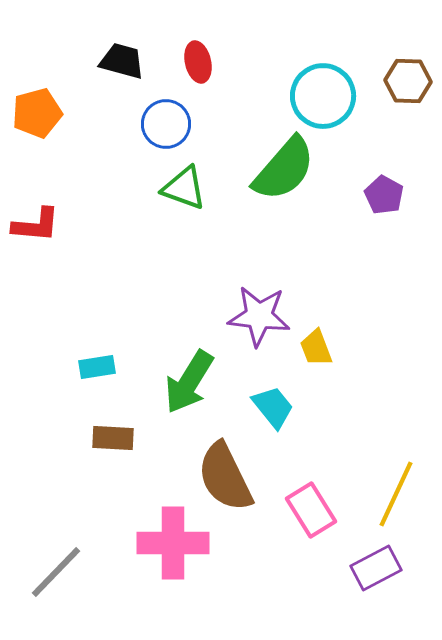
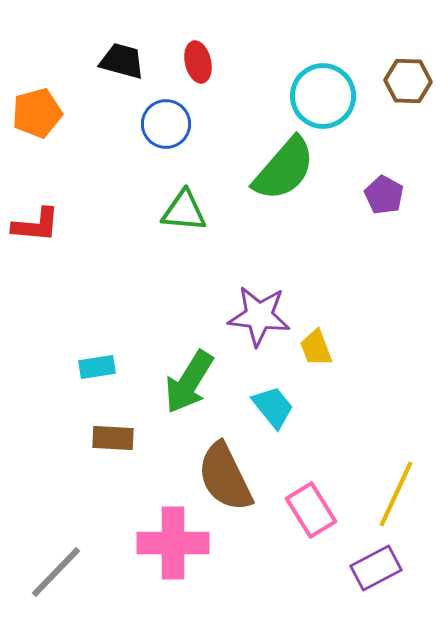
green triangle: moved 23 px down; rotated 15 degrees counterclockwise
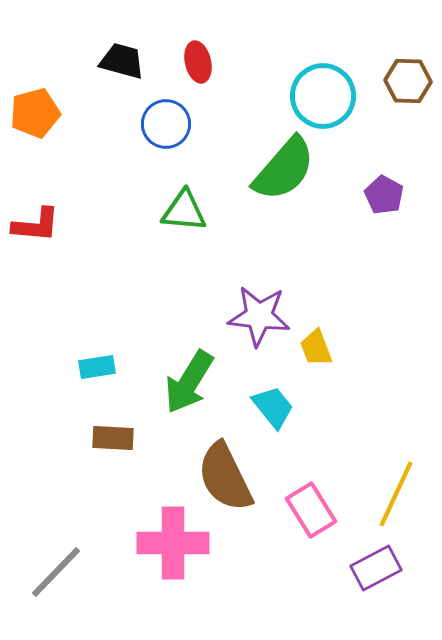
orange pentagon: moved 2 px left
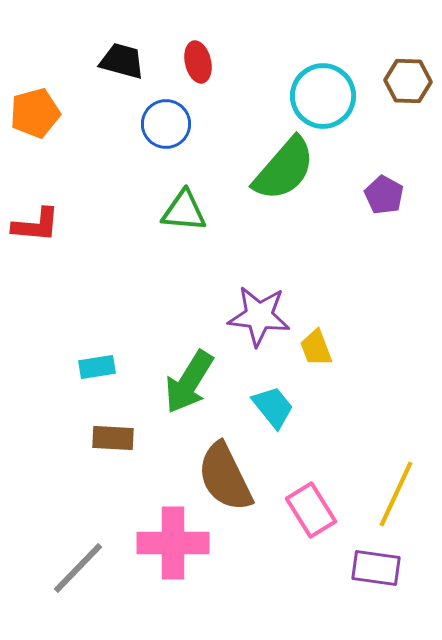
purple rectangle: rotated 36 degrees clockwise
gray line: moved 22 px right, 4 px up
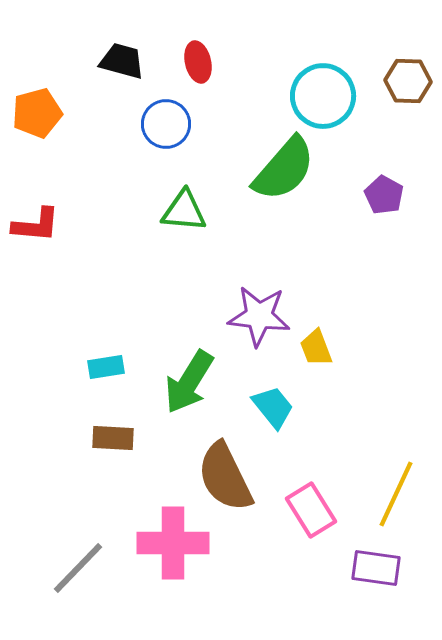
orange pentagon: moved 2 px right
cyan rectangle: moved 9 px right
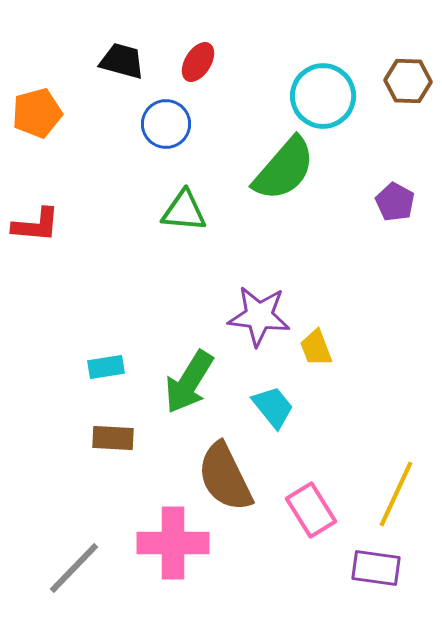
red ellipse: rotated 45 degrees clockwise
purple pentagon: moved 11 px right, 7 px down
gray line: moved 4 px left
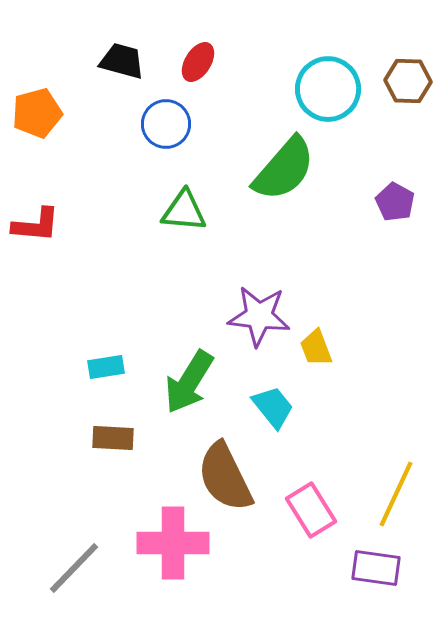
cyan circle: moved 5 px right, 7 px up
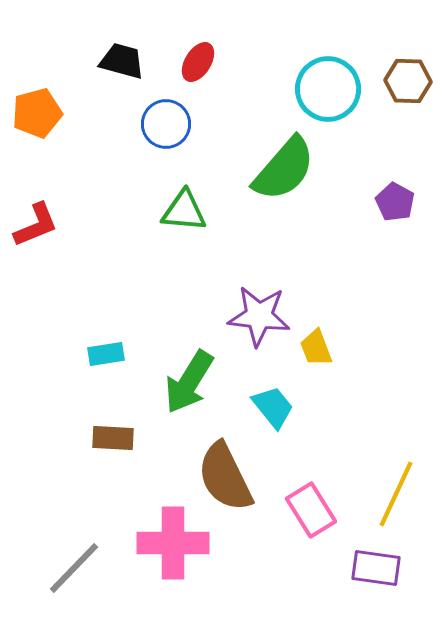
red L-shape: rotated 27 degrees counterclockwise
cyan rectangle: moved 13 px up
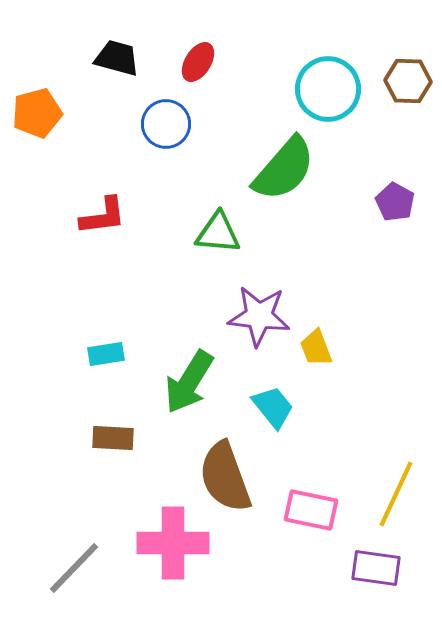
black trapezoid: moved 5 px left, 3 px up
green triangle: moved 34 px right, 22 px down
red L-shape: moved 67 px right, 9 px up; rotated 15 degrees clockwise
brown semicircle: rotated 6 degrees clockwise
pink rectangle: rotated 46 degrees counterclockwise
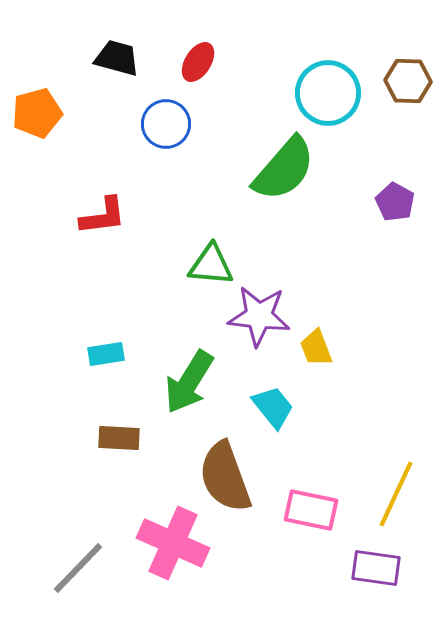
cyan circle: moved 4 px down
green triangle: moved 7 px left, 32 px down
brown rectangle: moved 6 px right
pink cross: rotated 24 degrees clockwise
gray line: moved 4 px right
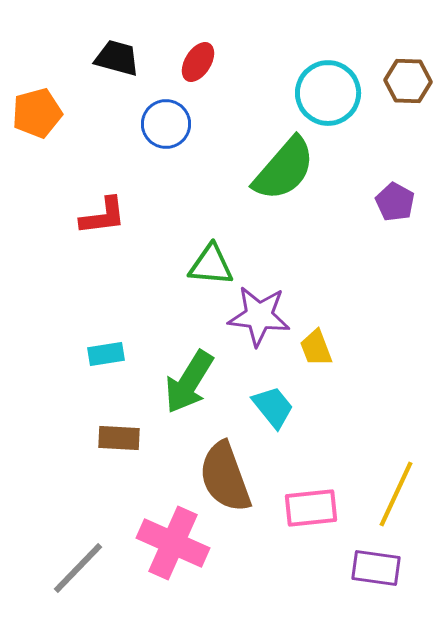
pink rectangle: moved 2 px up; rotated 18 degrees counterclockwise
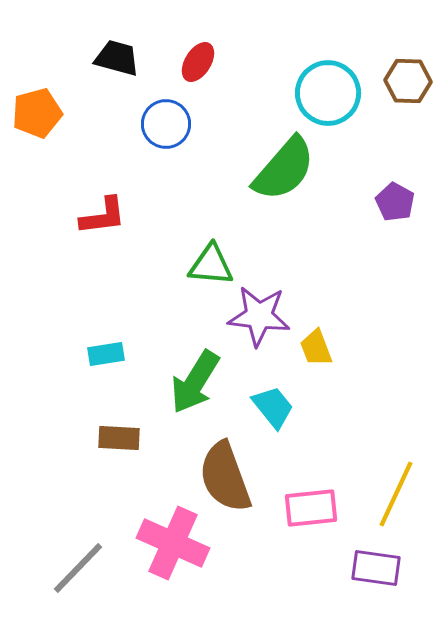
green arrow: moved 6 px right
